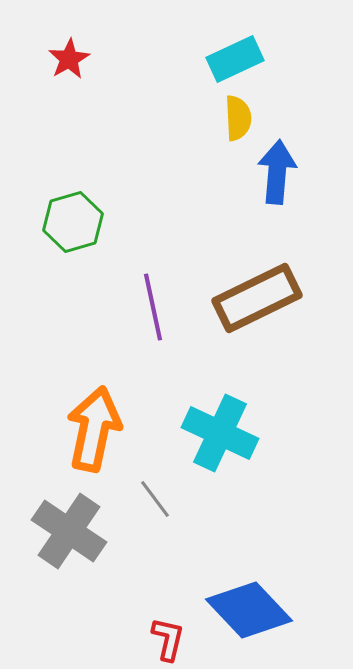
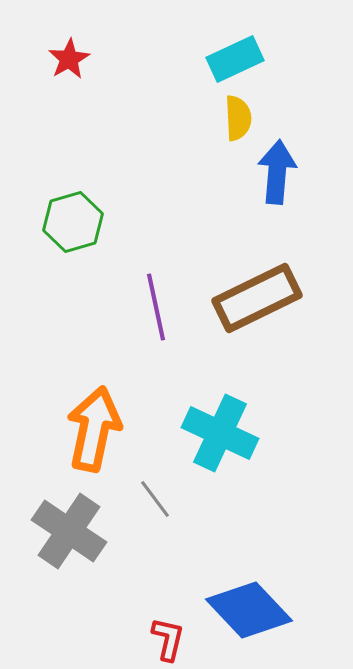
purple line: moved 3 px right
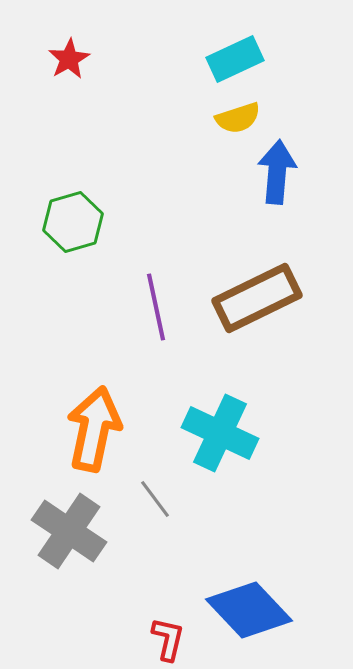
yellow semicircle: rotated 75 degrees clockwise
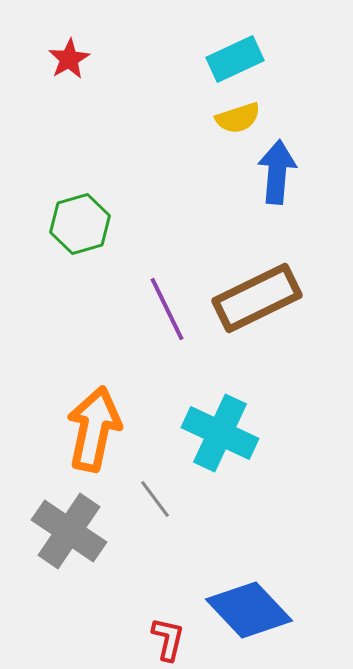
green hexagon: moved 7 px right, 2 px down
purple line: moved 11 px right, 2 px down; rotated 14 degrees counterclockwise
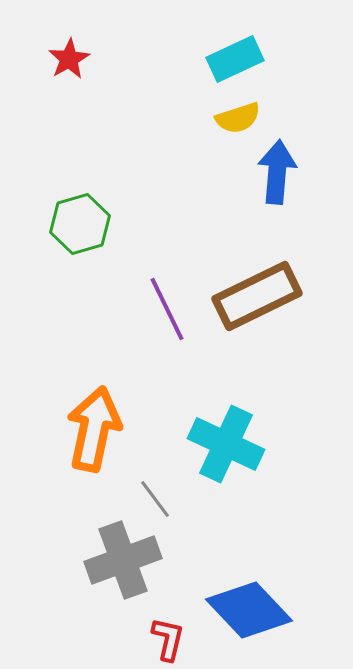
brown rectangle: moved 2 px up
cyan cross: moved 6 px right, 11 px down
gray cross: moved 54 px right, 29 px down; rotated 36 degrees clockwise
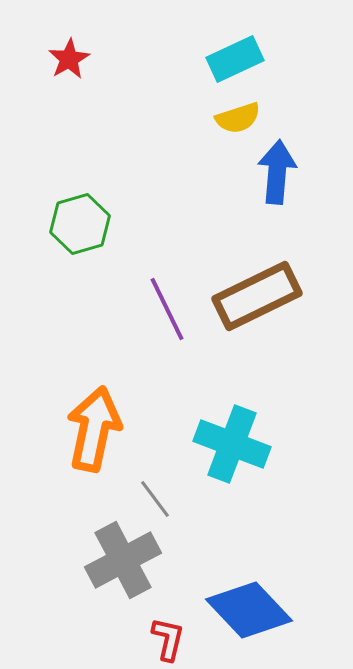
cyan cross: moved 6 px right; rotated 4 degrees counterclockwise
gray cross: rotated 8 degrees counterclockwise
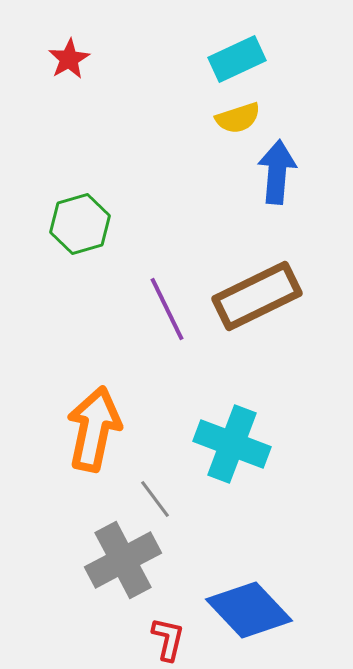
cyan rectangle: moved 2 px right
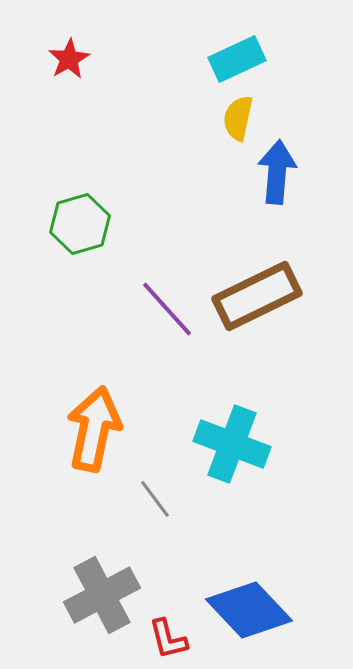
yellow semicircle: rotated 120 degrees clockwise
purple line: rotated 16 degrees counterclockwise
gray cross: moved 21 px left, 35 px down
red L-shape: rotated 153 degrees clockwise
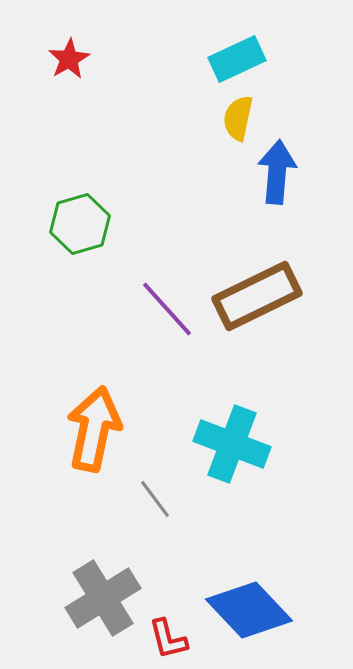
gray cross: moved 1 px right, 3 px down; rotated 4 degrees counterclockwise
